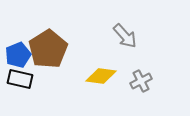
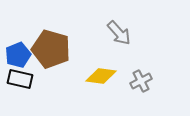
gray arrow: moved 6 px left, 3 px up
brown pentagon: moved 3 px right; rotated 24 degrees counterclockwise
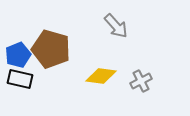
gray arrow: moved 3 px left, 7 px up
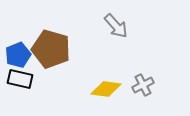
yellow diamond: moved 5 px right, 13 px down
gray cross: moved 2 px right, 4 px down
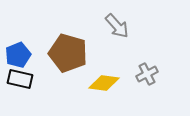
gray arrow: moved 1 px right
brown pentagon: moved 17 px right, 4 px down
gray cross: moved 4 px right, 11 px up
yellow diamond: moved 2 px left, 6 px up
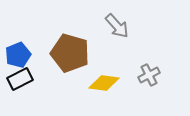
brown pentagon: moved 2 px right
gray cross: moved 2 px right, 1 px down
black rectangle: rotated 40 degrees counterclockwise
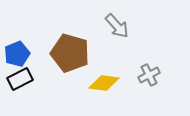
blue pentagon: moved 1 px left, 1 px up
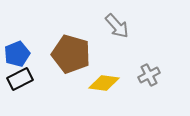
brown pentagon: moved 1 px right, 1 px down
